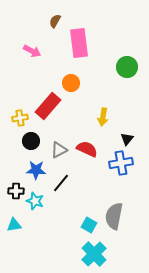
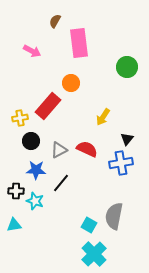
yellow arrow: rotated 24 degrees clockwise
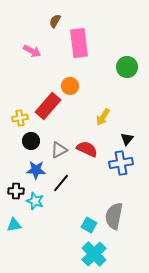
orange circle: moved 1 px left, 3 px down
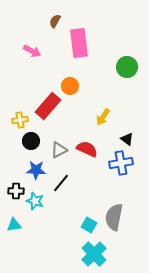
yellow cross: moved 2 px down
black triangle: rotated 32 degrees counterclockwise
gray semicircle: moved 1 px down
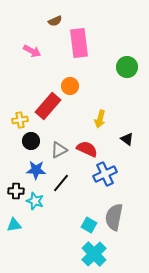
brown semicircle: rotated 144 degrees counterclockwise
yellow arrow: moved 3 px left, 2 px down; rotated 18 degrees counterclockwise
blue cross: moved 16 px left, 11 px down; rotated 15 degrees counterclockwise
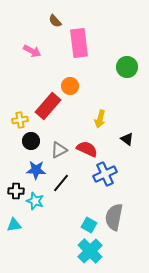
brown semicircle: rotated 72 degrees clockwise
cyan cross: moved 4 px left, 3 px up
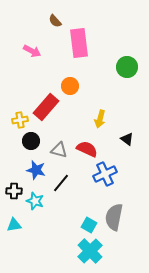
red rectangle: moved 2 px left, 1 px down
gray triangle: rotated 42 degrees clockwise
blue star: rotated 12 degrees clockwise
black cross: moved 2 px left
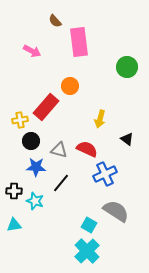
pink rectangle: moved 1 px up
blue star: moved 3 px up; rotated 12 degrees counterclockwise
gray semicircle: moved 2 px right, 6 px up; rotated 112 degrees clockwise
cyan cross: moved 3 px left
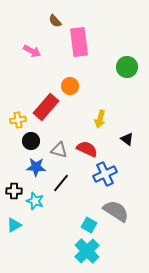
yellow cross: moved 2 px left
cyan triangle: rotated 21 degrees counterclockwise
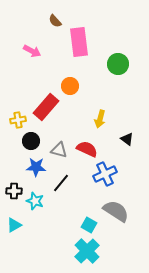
green circle: moved 9 px left, 3 px up
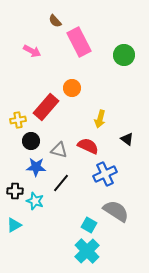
pink rectangle: rotated 20 degrees counterclockwise
green circle: moved 6 px right, 9 px up
orange circle: moved 2 px right, 2 px down
red semicircle: moved 1 px right, 3 px up
black cross: moved 1 px right
